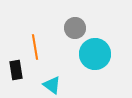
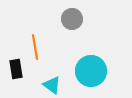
gray circle: moved 3 px left, 9 px up
cyan circle: moved 4 px left, 17 px down
black rectangle: moved 1 px up
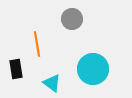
orange line: moved 2 px right, 3 px up
cyan circle: moved 2 px right, 2 px up
cyan triangle: moved 2 px up
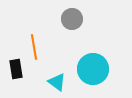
orange line: moved 3 px left, 3 px down
cyan triangle: moved 5 px right, 1 px up
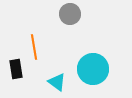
gray circle: moved 2 px left, 5 px up
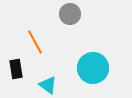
orange line: moved 1 px right, 5 px up; rotated 20 degrees counterclockwise
cyan circle: moved 1 px up
cyan triangle: moved 9 px left, 3 px down
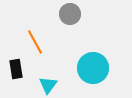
cyan triangle: rotated 30 degrees clockwise
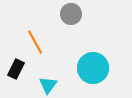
gray circle: moved 1 px right
black rectangle: rotated 36 degrees clockwise
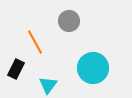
gray circle: moved 2 px left, 7 px down
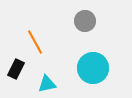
gray circle: moved 16 px right
cyan triangle: moved 1 px left, 1 px up; rotated 42 degrees clockwise
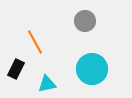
cyan circle: moved 1 px left, 1 px down
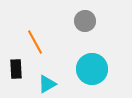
black rectangle: rotated 30 degrees counterclockwise
cyan triangle: rotated 18 degrees counterclockwise
